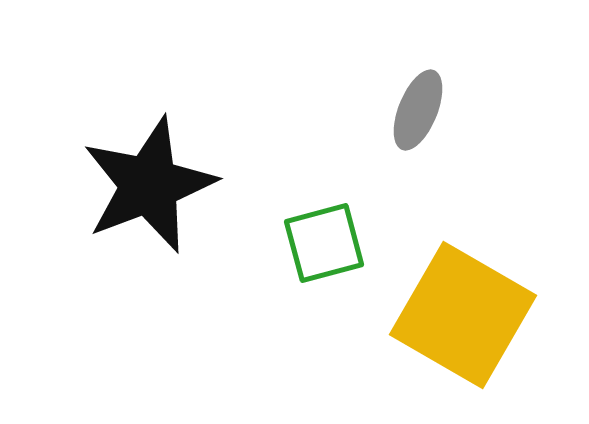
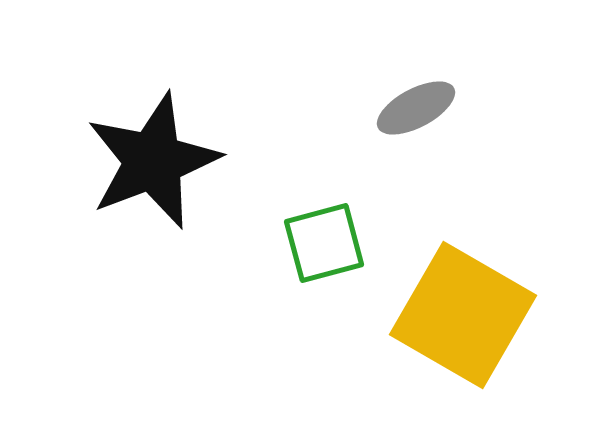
gray ellipse: moved 2 px left, 2 px up; rotated 40 degrees clockwise
black star: moved 4 px right, 24 px up
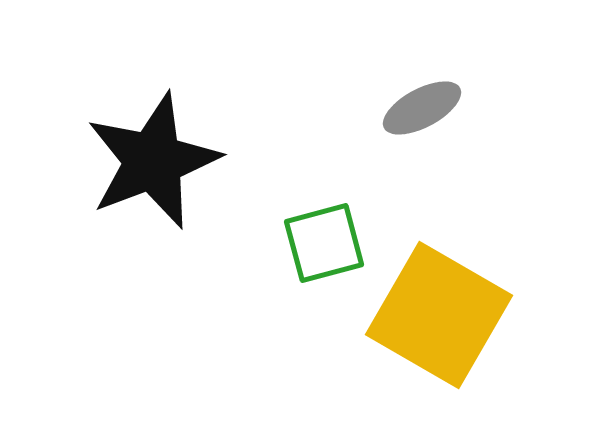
gray ellipse: moved 6 px right
yellow square: moved 24 px left
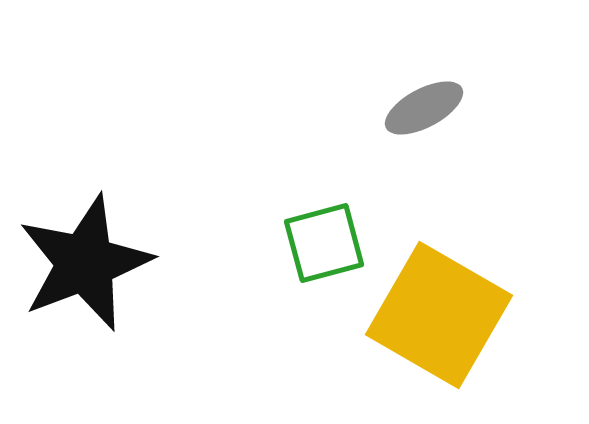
gray ellipse: moved 2 px right
black star: moved 68 px left, 102 px down
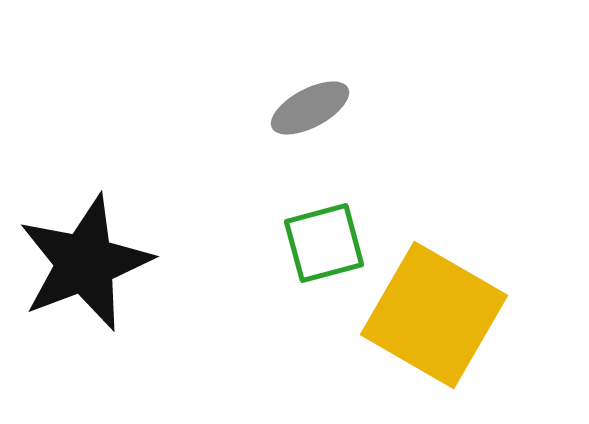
gray ellipse: moved 114 px left
yellow square: moved 5 px left
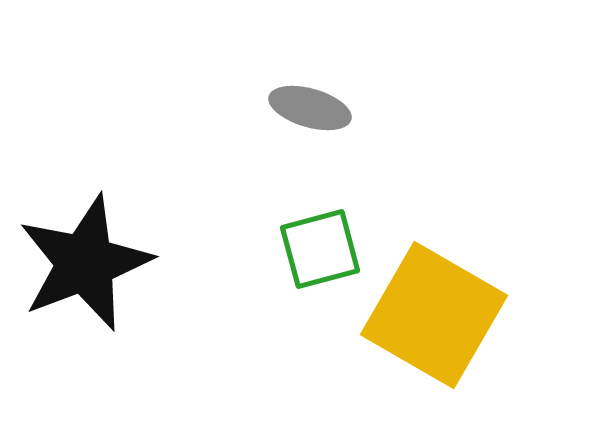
gray ellipse: rotated 44 degrees clockwise
green square: moved 4 px left, 6 px down
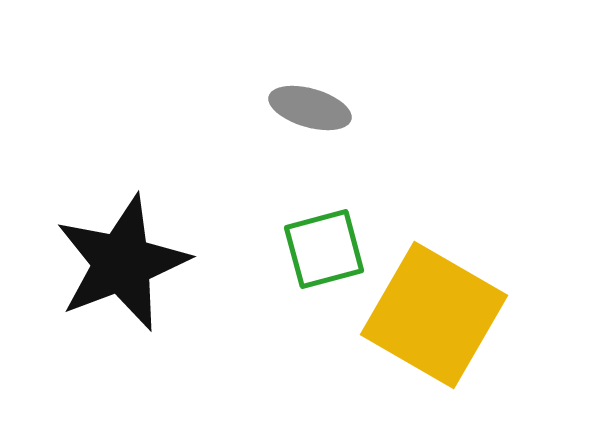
green square: moved 4 px right
black star: moved 37 px right
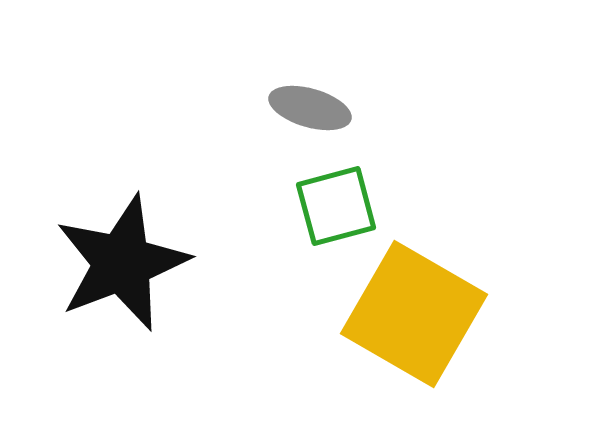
green square: moved 12 px right, 43 px up
yellow square: moved 20 px left, 1 px up
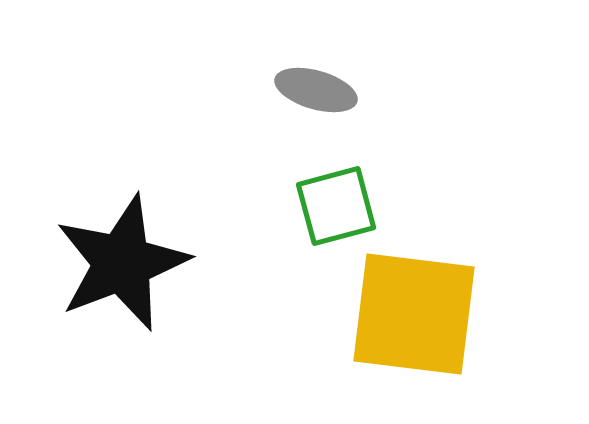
gray ellipse: moved 6 px right, 18 px up
yellow square: rotated 23 degrees counterclockwise
